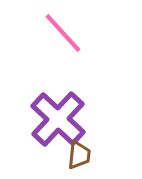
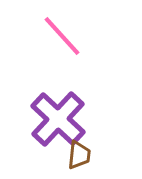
pink line: moved 1 px left, 3 px down
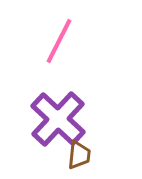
pink line: moved 3 px left, 5 px down; rotated 69 degrees clockwise
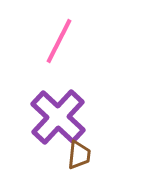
purple cross: moved 2 px up
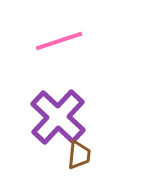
pink line: rotated 45 degrees clockwise
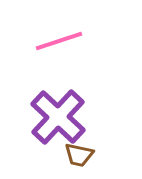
brown trapezoid: rotated 96 degrees clockwise
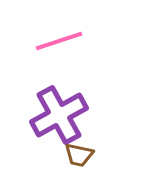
purple cross: moved 1 px right, 2 px up; rotated 18 degrees clockwise
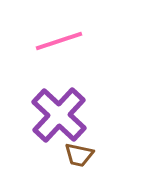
purple cross: rotated 18 degrees counterclockwise
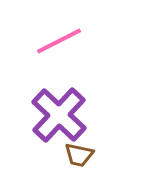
pink line: rotated 9 degrees counterclockwise
